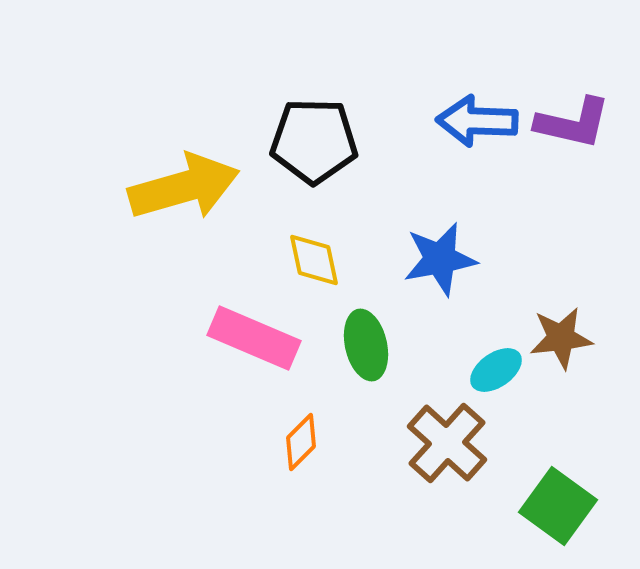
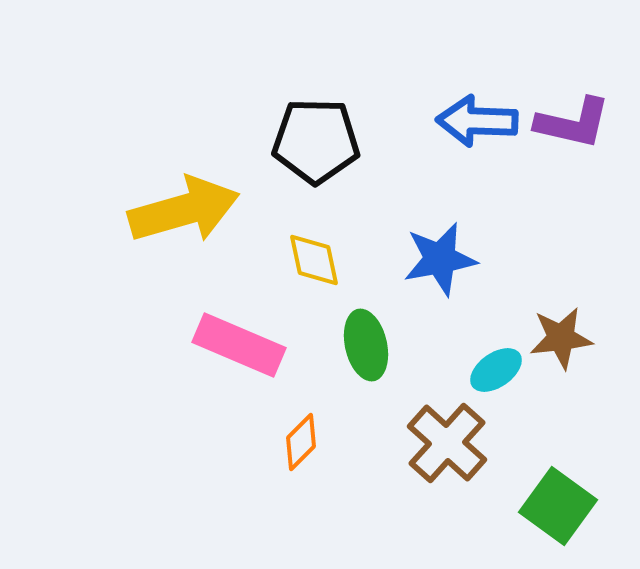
black pentagon: moved 2 px right
yellow arrow: moved 23 px down
pink rectangle: moved 15 px left, 7 px down
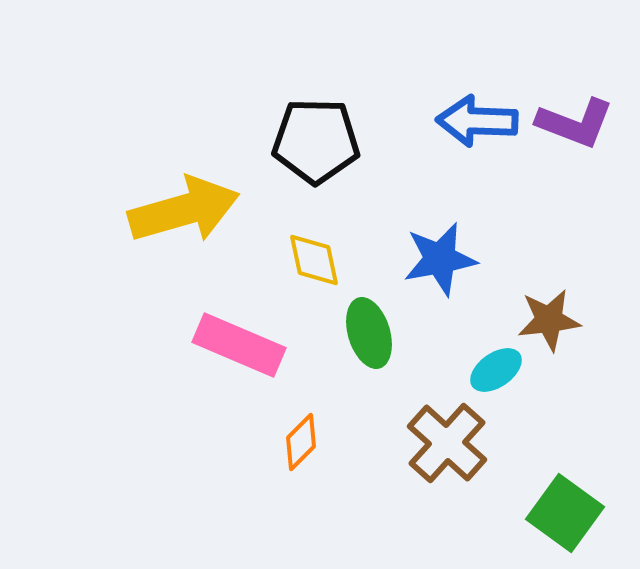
purple L-shape: moved 2 px right; rotated 8 degrees clockwise
brown star: moved 12 px left, 18 px up
green ellipse: moved 3 px right, 12 px up; rotated 4 degrees counterclockwise
green square: moved 7 px right, 7 px down
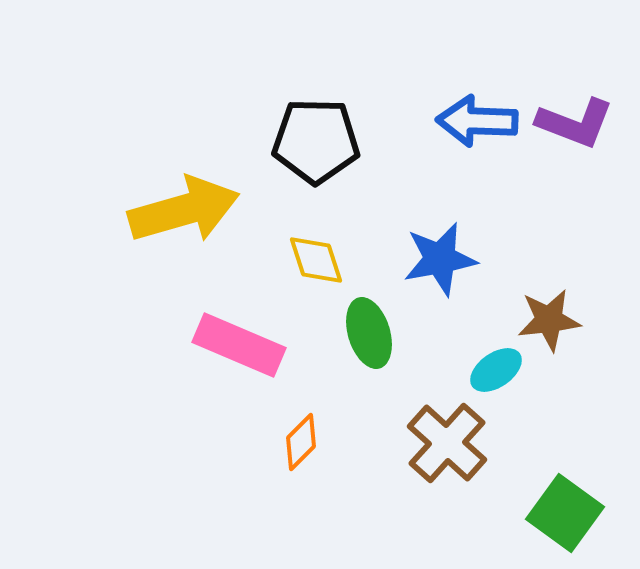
yellow diamond: moved 2 px right; rotated 6 degrees counterclockwise
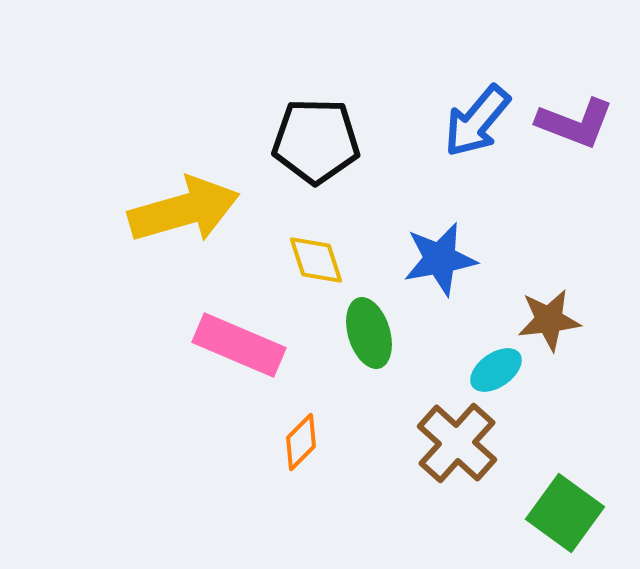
blue arrow: rotated 52 degrees counterclockwise
brown cross: moved 10 px right
